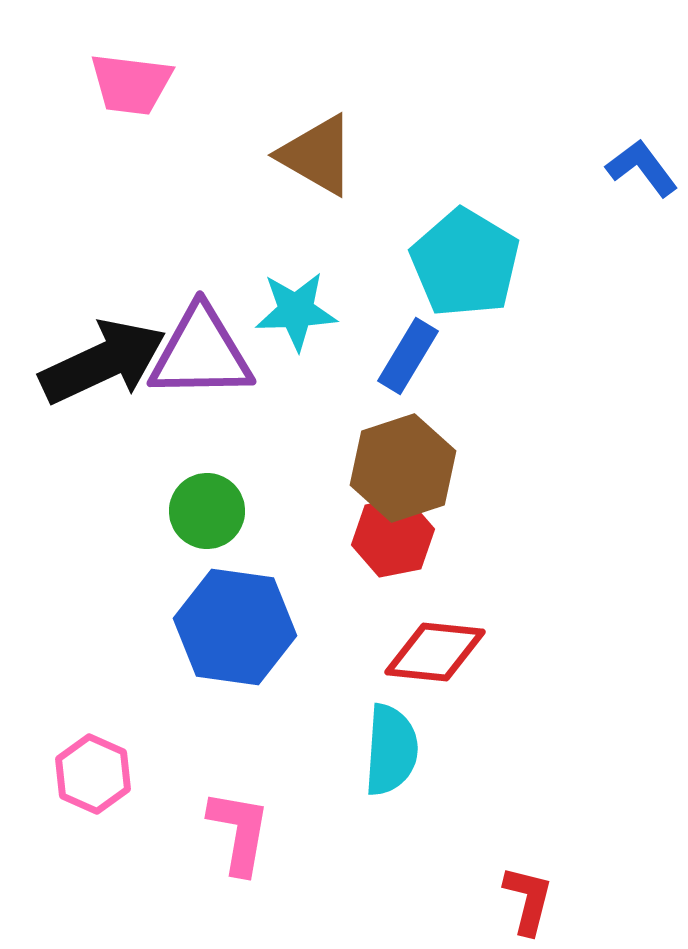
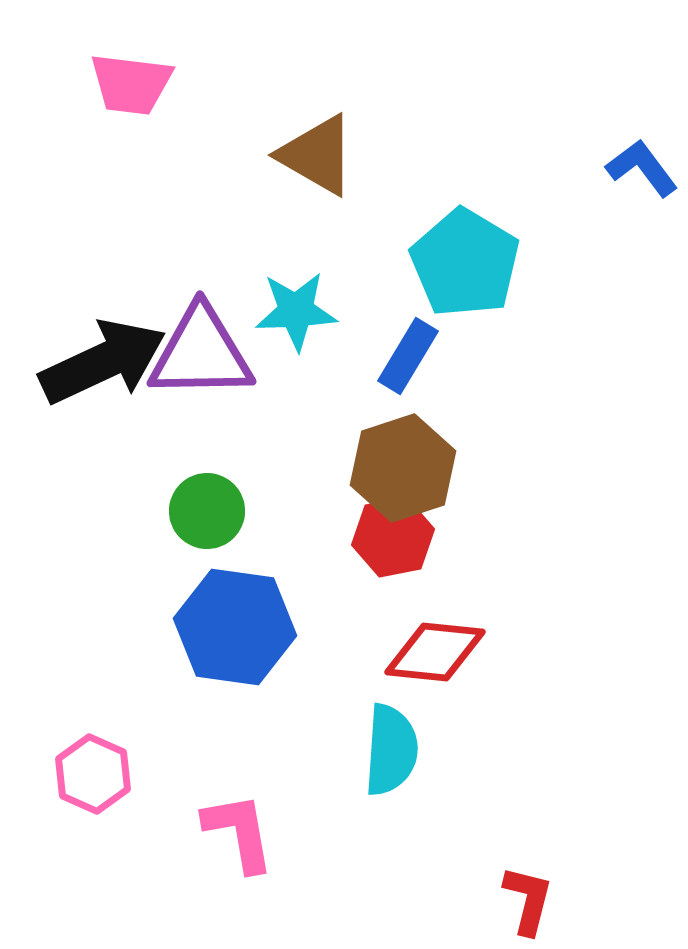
pink L-shape: rotated 20 degrees counterclockwise
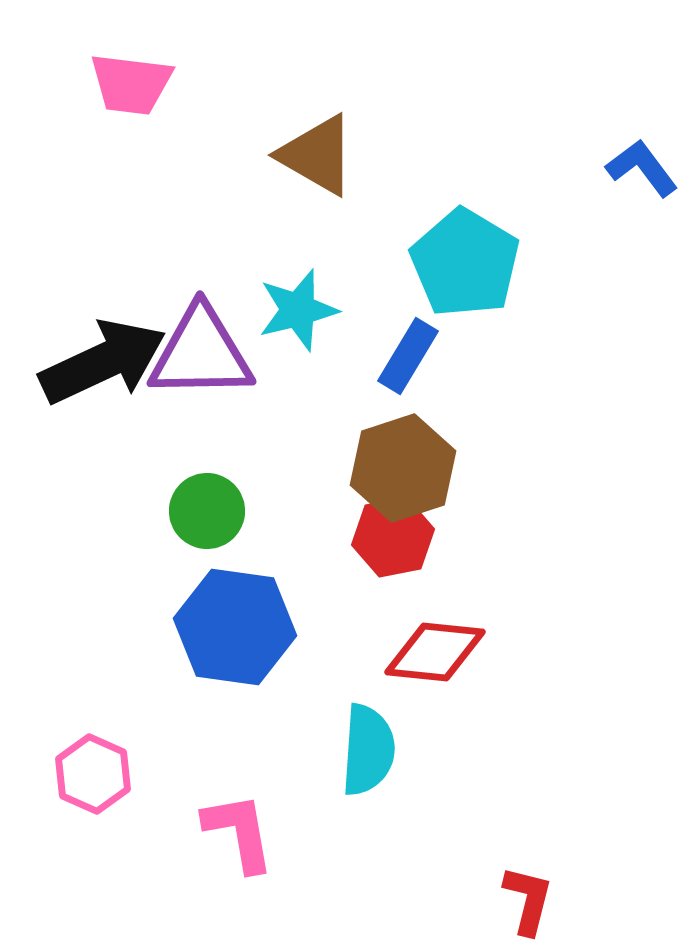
cyan star: moved 2 px right, 1 px up; rotated 12 degrees counterclockwise
cyan semicircle: moved 23 px left
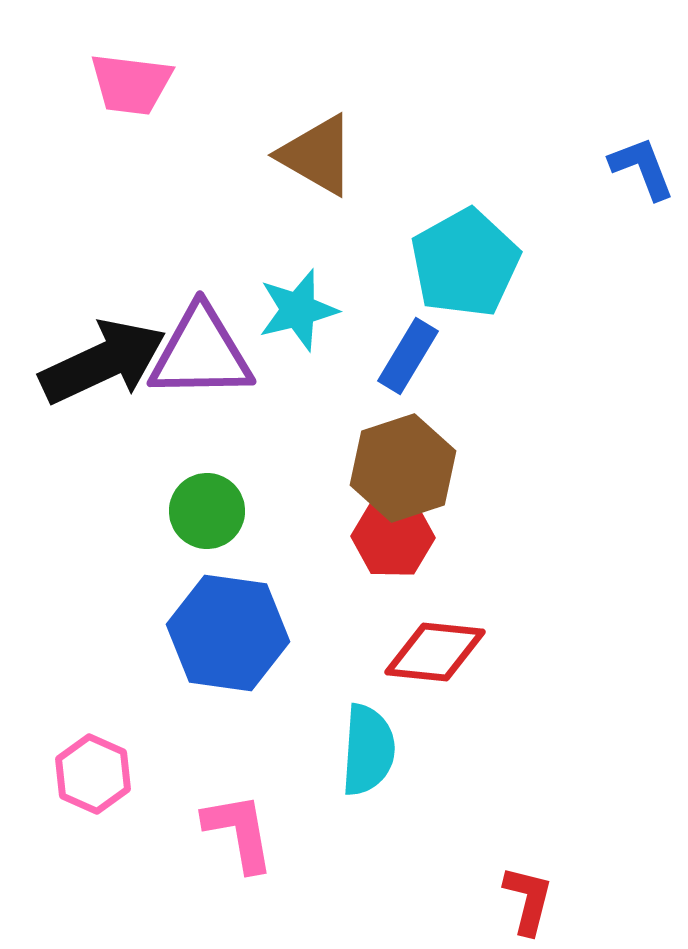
blue L-shape: rotated 16 degrees clockwise
cyan pentagon: rotated 12 degrees clockwise
red hexagon: rotated 12 degrees clockwise
blue hexagon: moved 7 px left, 6 px down
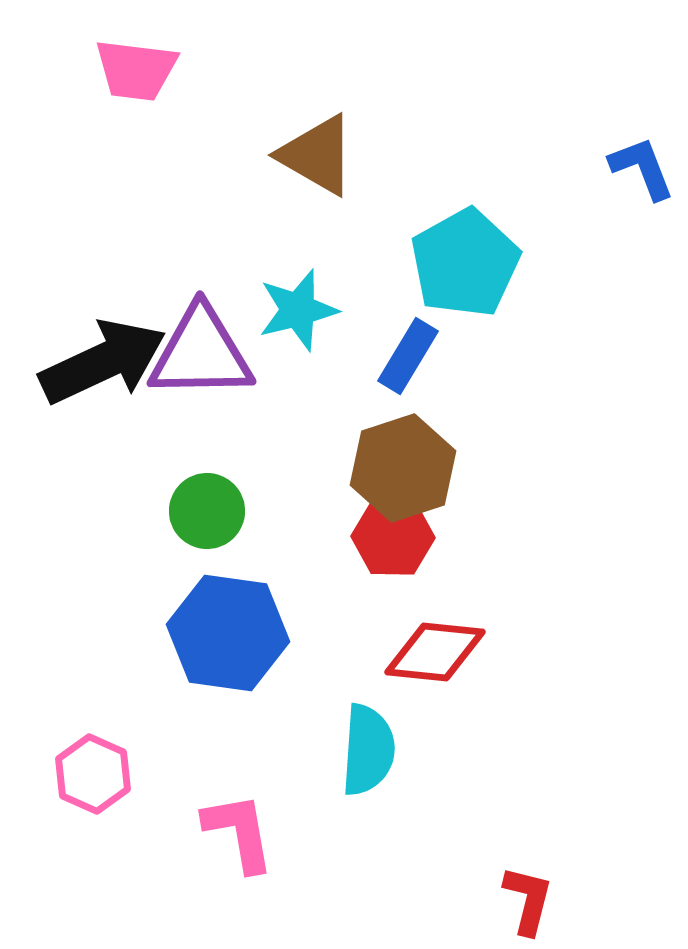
pink trapezoid: moved 5 px right, 14 px up
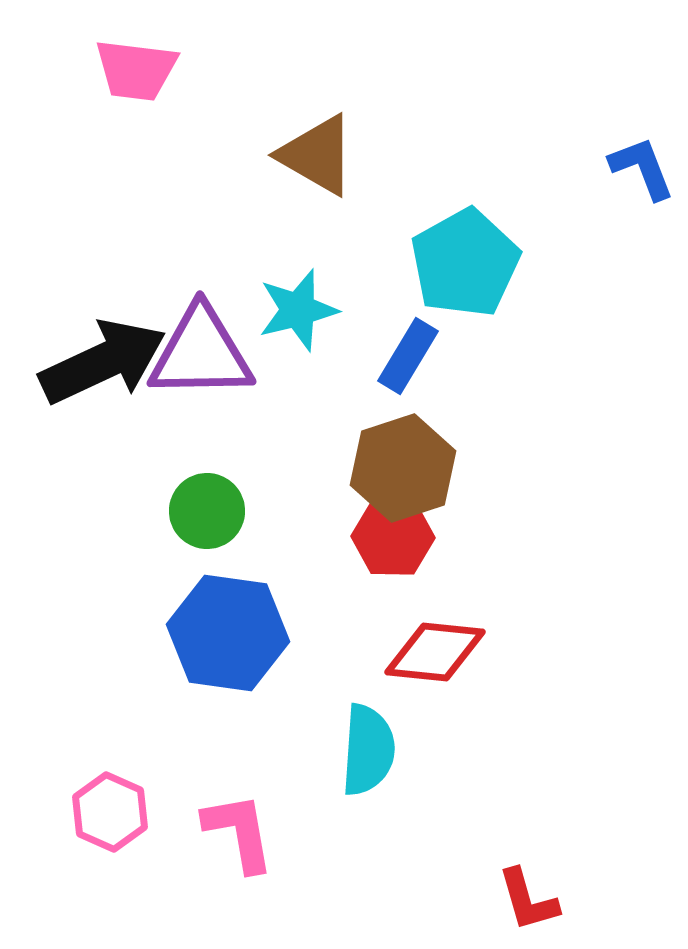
pink hexagon: moved 17 px right, 38 px down
red L-shape: rotated 150 degrees clockwise
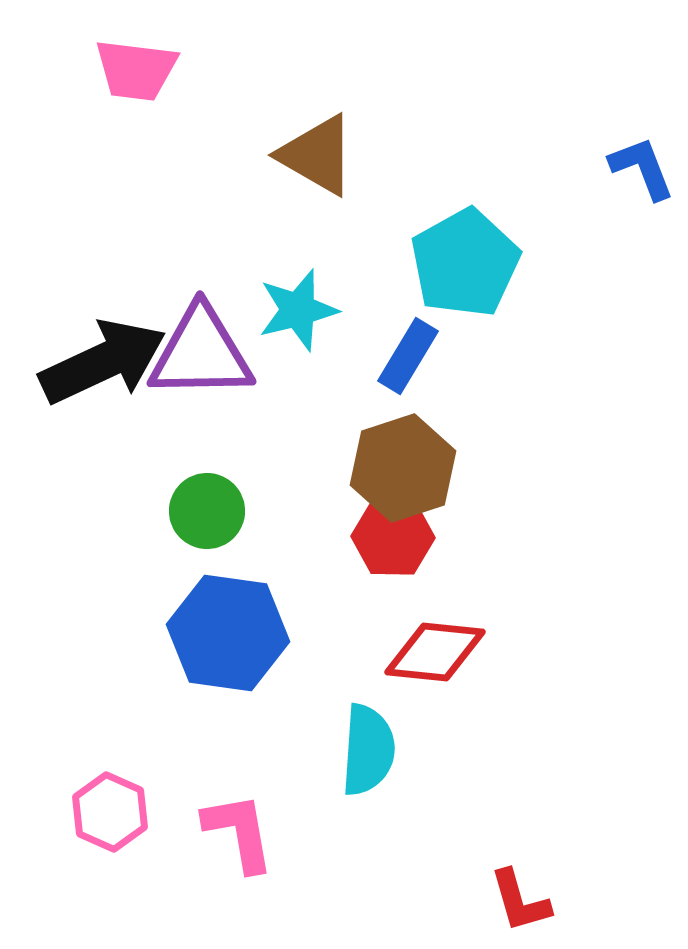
red L-shape: moved 8 px left, 1 px down
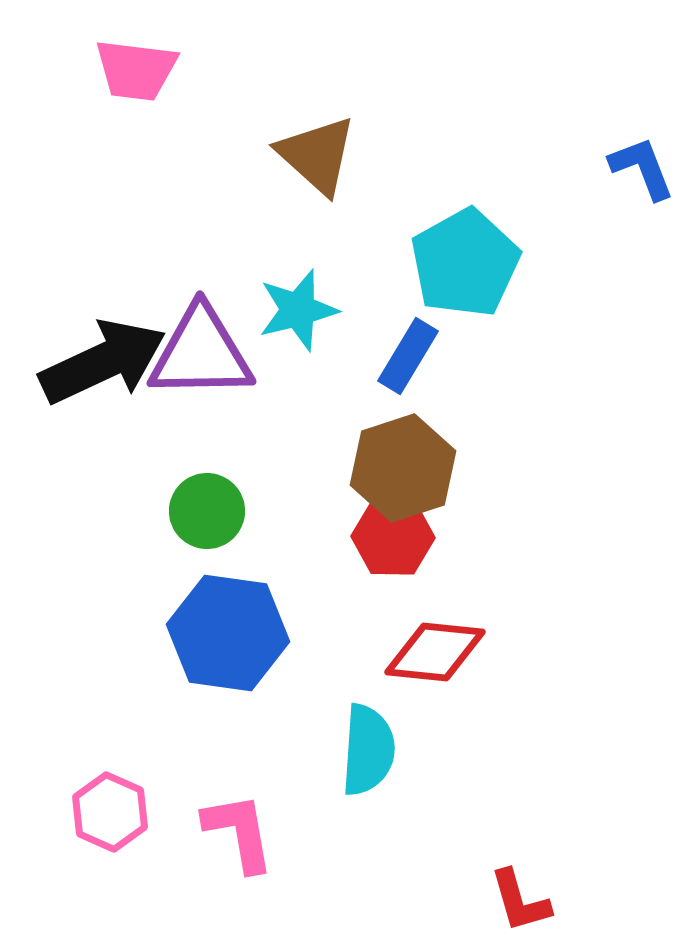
brown triangle: rotated 12 degrees clockwise
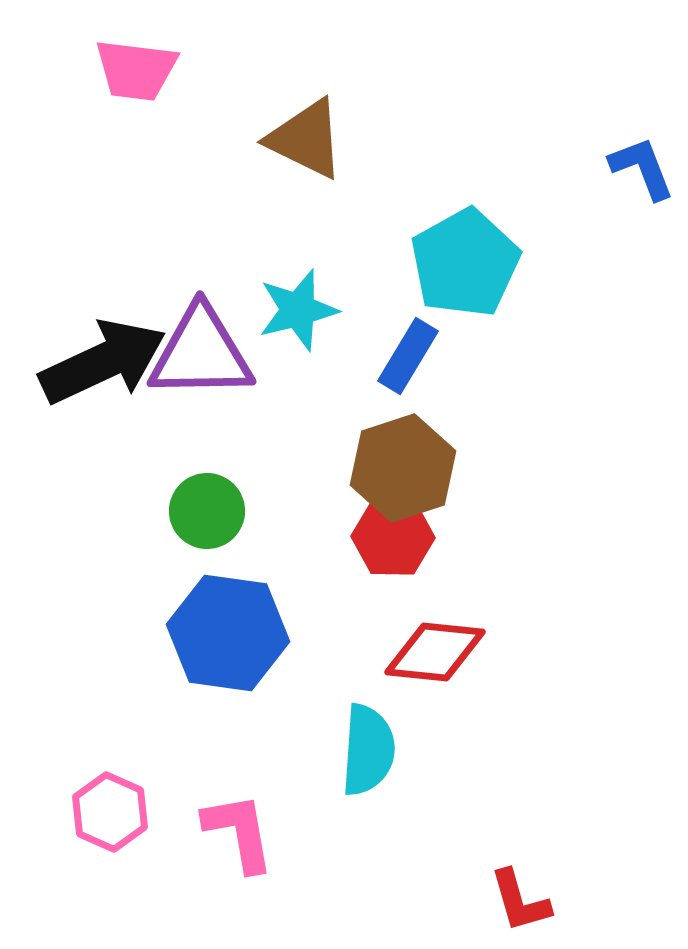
brown triangle: moved 11 px left, 16 px up; rotated 16 degrees counterclockwise
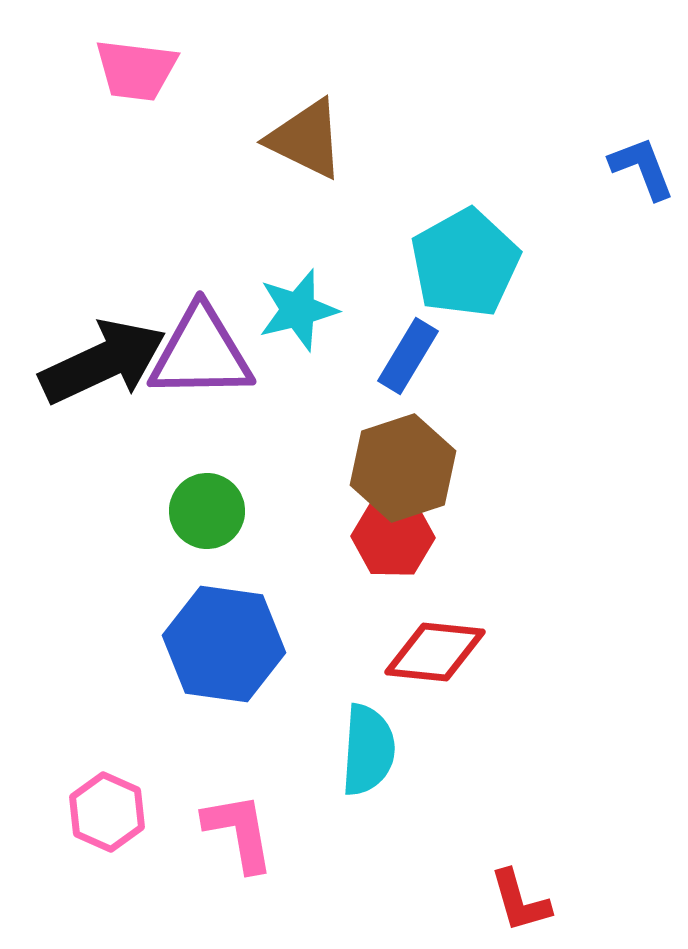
blue hexagon: moved 4 px left, 11 px down
pink hexagon: moved 3 px left
